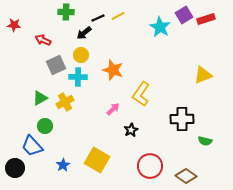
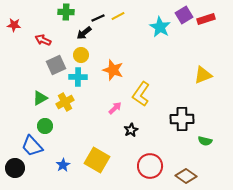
pink arrow: moved 2 px right, 1 px up
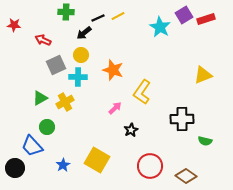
yellow L-shape: moved 1 px right, 2 px up
green circle: moved 2 px right, 1 px down
